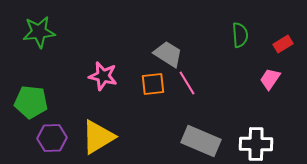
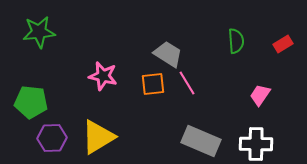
green semicircle: moved 4 px left, 6 px down
pink trapezoid: moved 10 px left, 16 px down
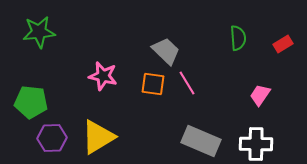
green semicircle: moved 2 px right, 3 px up
gray trapezoid: moved 2 px left, 3 px up; rotated 12 degrees clockwise
orange square: rotated 15 degrees clockwise
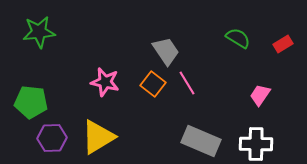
green semicircle: rotated 55 degrees counterclockwise
gray trapezoid: rotated 12 degrees clockwise
pink star: moved 2 px right, 6 px down
orange square: rotated 30 degrees clockwise
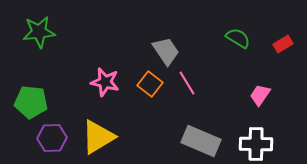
orange square: moved 3 px left
